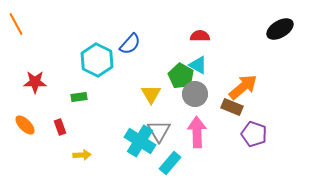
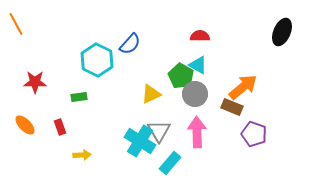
black ellipse: moved 2 px right, 3 px down; rotated 36 degrees counterclockwise
yellow triangle: rotated 35 degrees clockwise
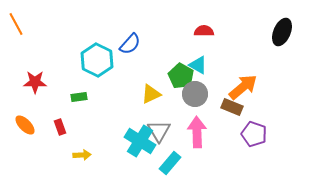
red semicircle: moved 4 px right, 5 px up
